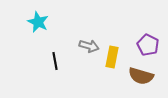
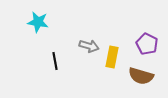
cyan star: rotated 15 degrees counterclockwise
purple pentagon: moved 1 px left, 1 px up
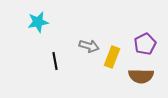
cyan star: rotated 20 degrees counterclockwise
purple pentagon: moved 2 px left; rotated 20 degrees clockwise
yellow rectangle: rotated 10 degrees clockwise
brown semicircle: rotated 15 degrees counterclockwise
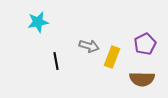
black line: moved 1 px right
brown semicircle: moved 1 px right, 3 px down
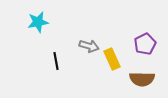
yellow rectangle: moved 2 px down; rotated 45 degrees counterclockwise
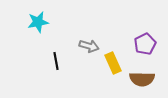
yellow rectangle: moved 1 px right, 4 px down
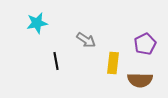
cyan star: moved 1 px left, 1 px down
gray arrow: moved 3 px left, 6 px up; rotated 18 degrees clockwise
yellow rectangle: rotated 30 degrees clockwise
brown semicircle: moved 2 px left, 1 px down
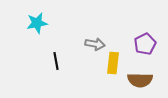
gray arrow: moved 9 px right, 4 px down; rotated 24 degrees counterclockwise
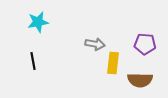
cyan star: moved 1 px right, 1 px up
purple pentagon: rotated 30 degrees clockwise
black line: moved 23 px left
